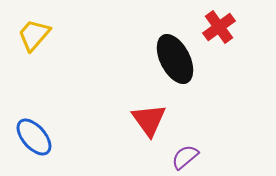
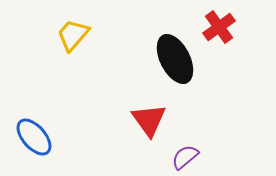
yellow trapezoid: moved 39 px right
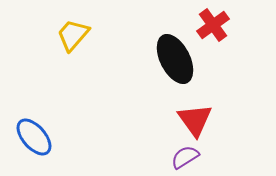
red cross: moved 6 px left, 2 px up
red triangle: moved 46 px right
purple semicircle: rotated 8 degrees clockwise
